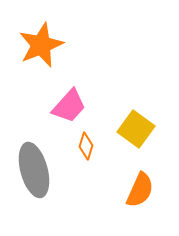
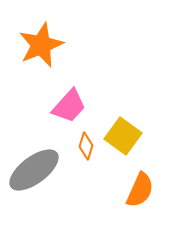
yellow square: moved 13 px left, 7 px down
gray ellipse: rotated 68 degrees clockwise
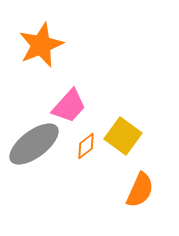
orange diamond: rotated 36 degrees clockwise
gray ellipse: moved 26 px up
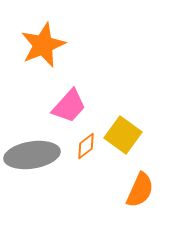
orange star: moved 2 px right
yellow square: moved 1 px up
gray ellipse: moved 2 px left, 11 px down; rotated 28 degrees clockwise
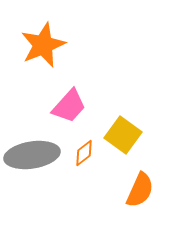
orange diamond: moved 2 px left, 7 px down
